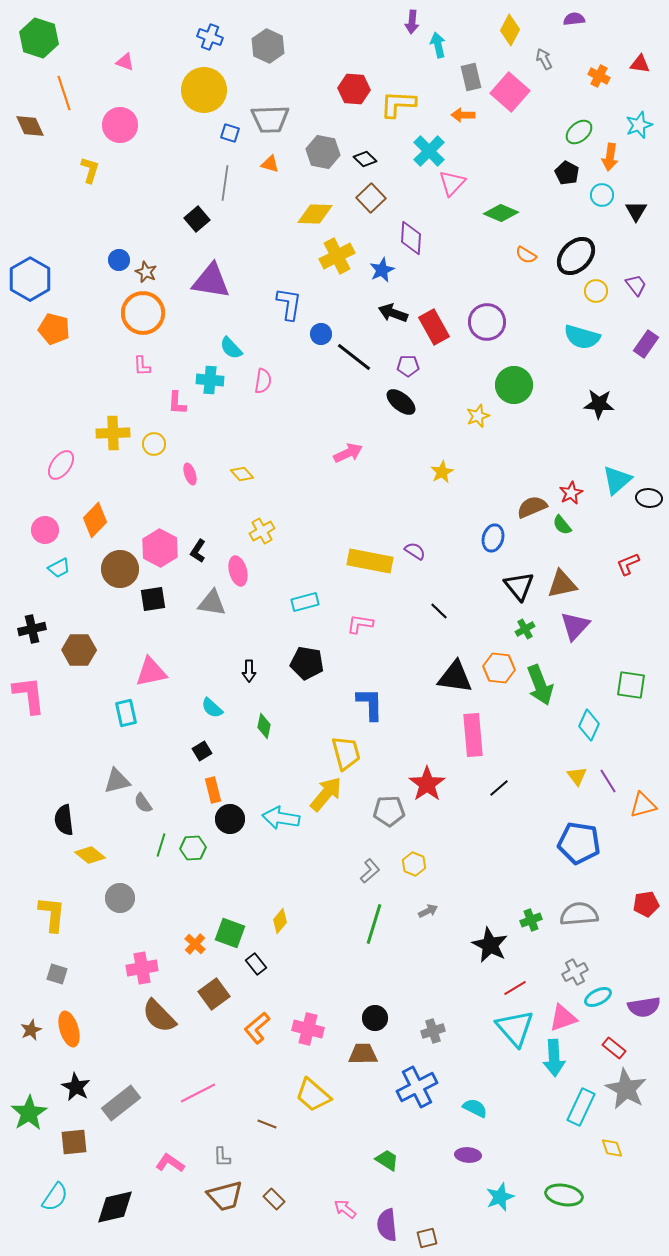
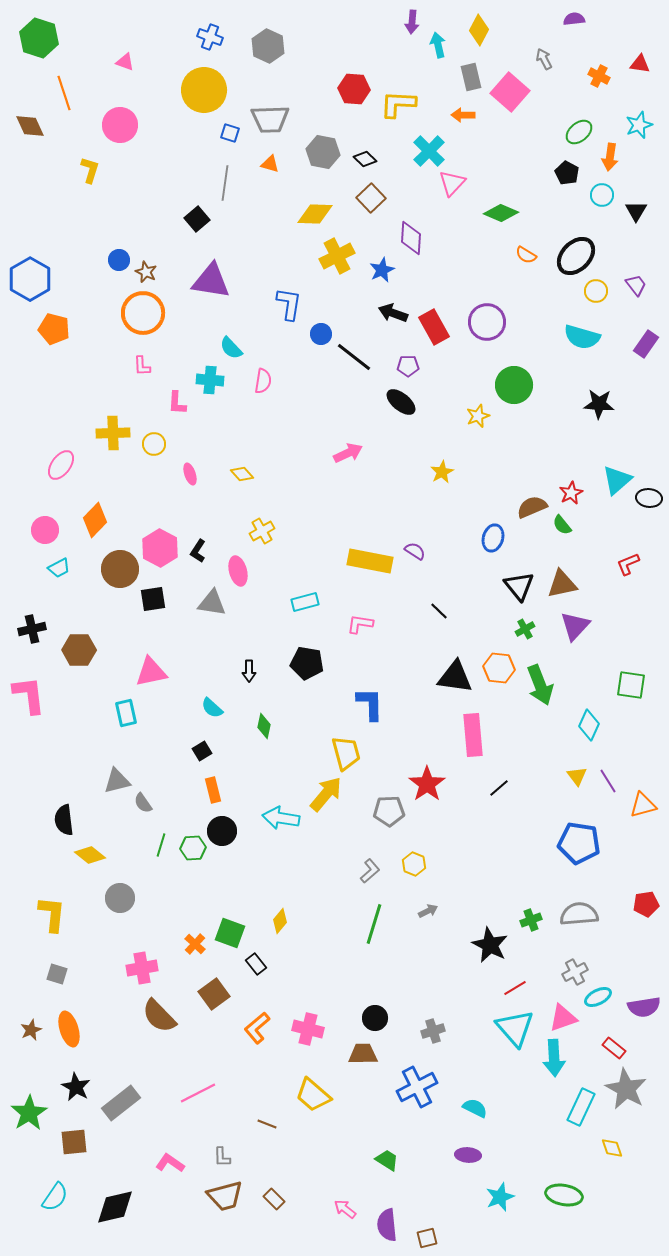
yellow diamond at (510, 30): moved 31 px left
black circle at (230, 819): moved 8 px left, 12 px down
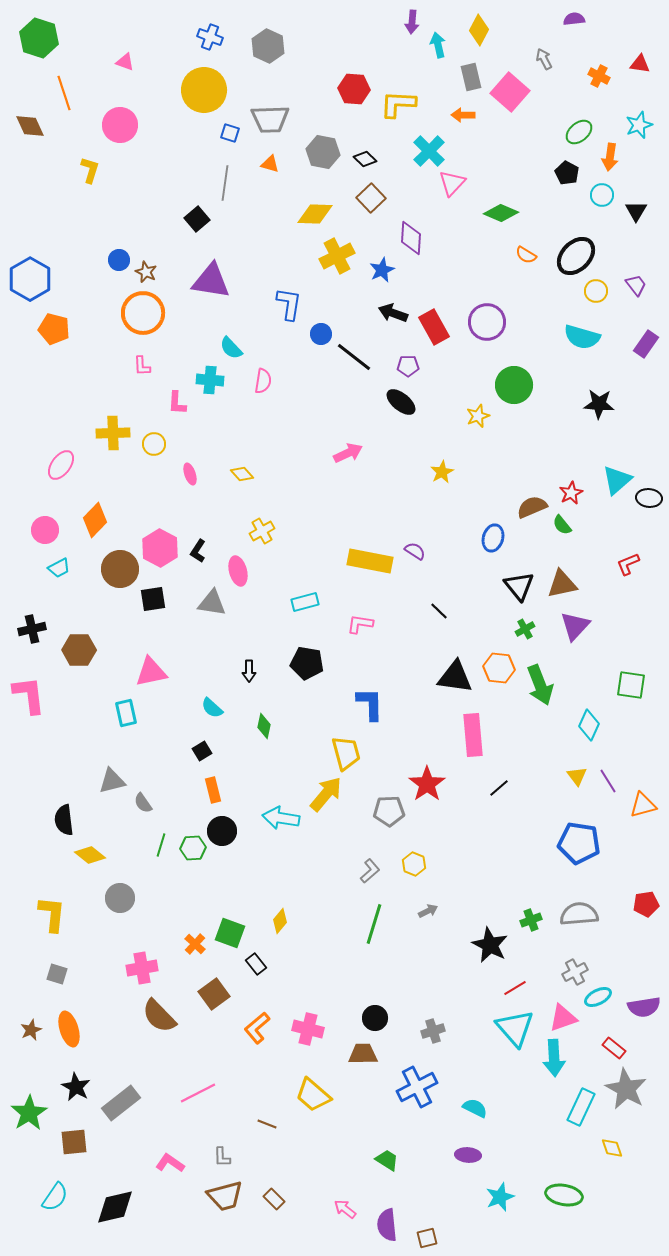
gray triangle at (117, 781): moved 5 px left
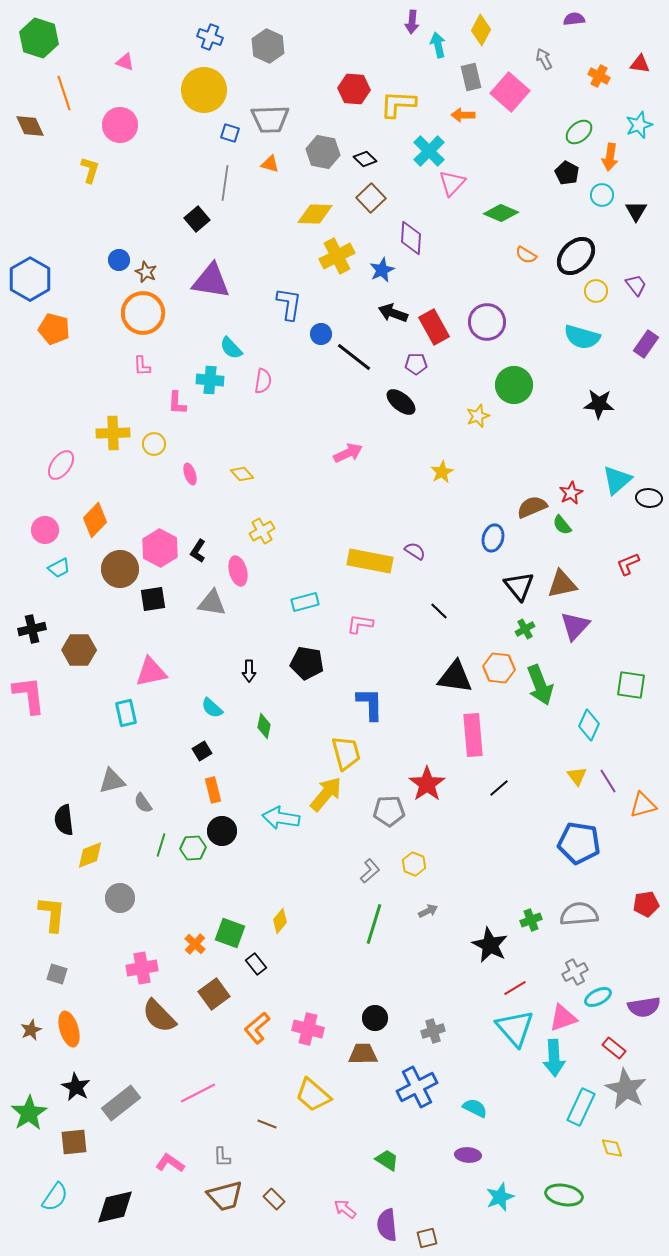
yellow diamond at (479, 30): moved 2 px right
purple pentagon at (408, 366): moved 8 px right, 2 px up
yellow diamond at (90, 855): rotated 60 degrees counterclockwise
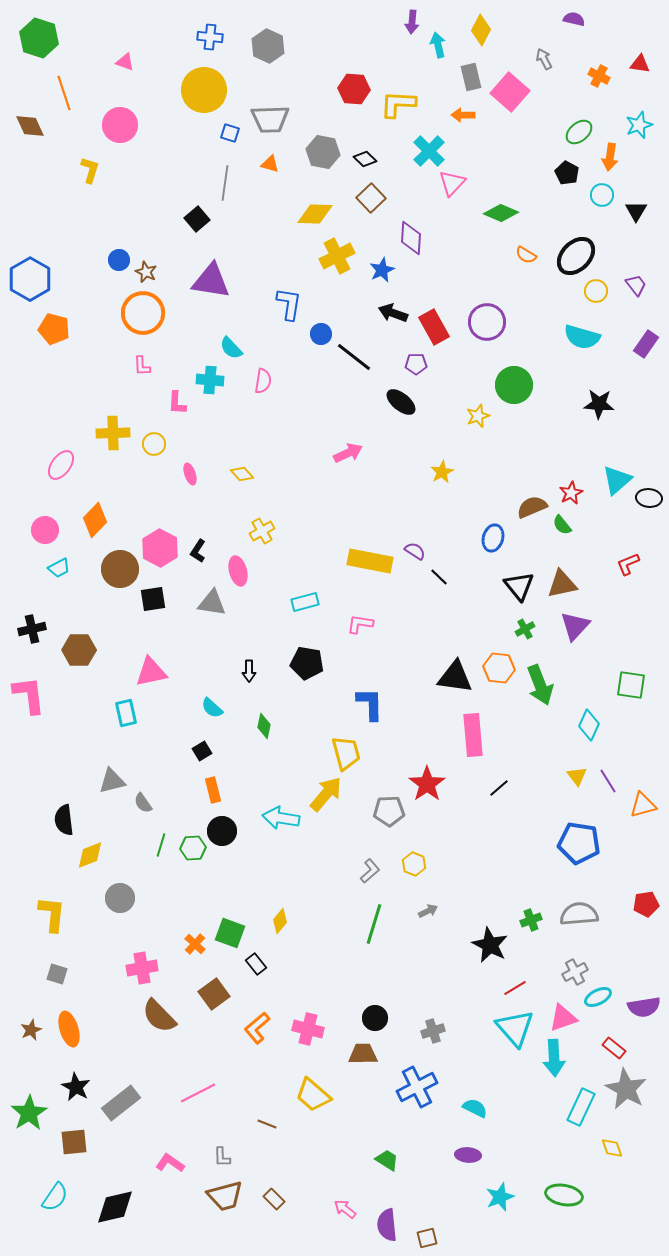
purple semicircle at (574, 19): rotated 20 degrees clockwise
blue cross at (210, 37): rotated 15 degrees counterclockwise
black line at (439, 611): moved 34 px up
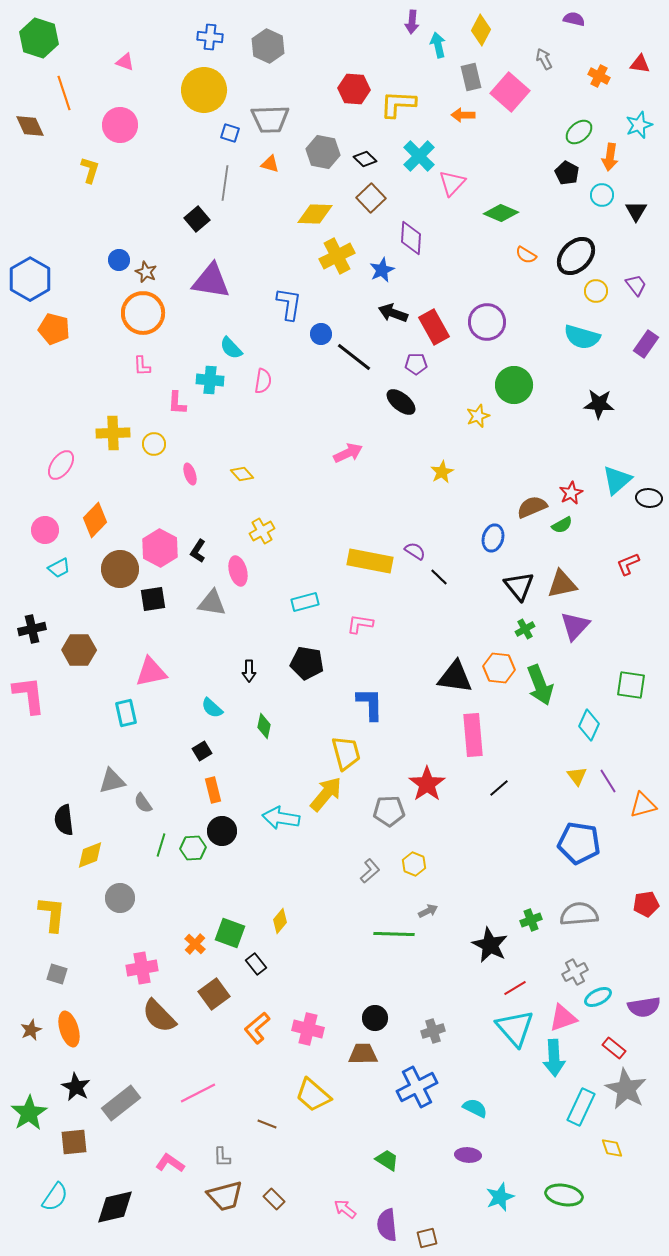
cyan cross at (429, 151): moved 10 px left, 5 px down
green semicircle at (562, 525): rotated 80 degrees counterclockwise
green line at (374, 924): moved 20 px right, 10 px down; rotated 75 degrees clockwise
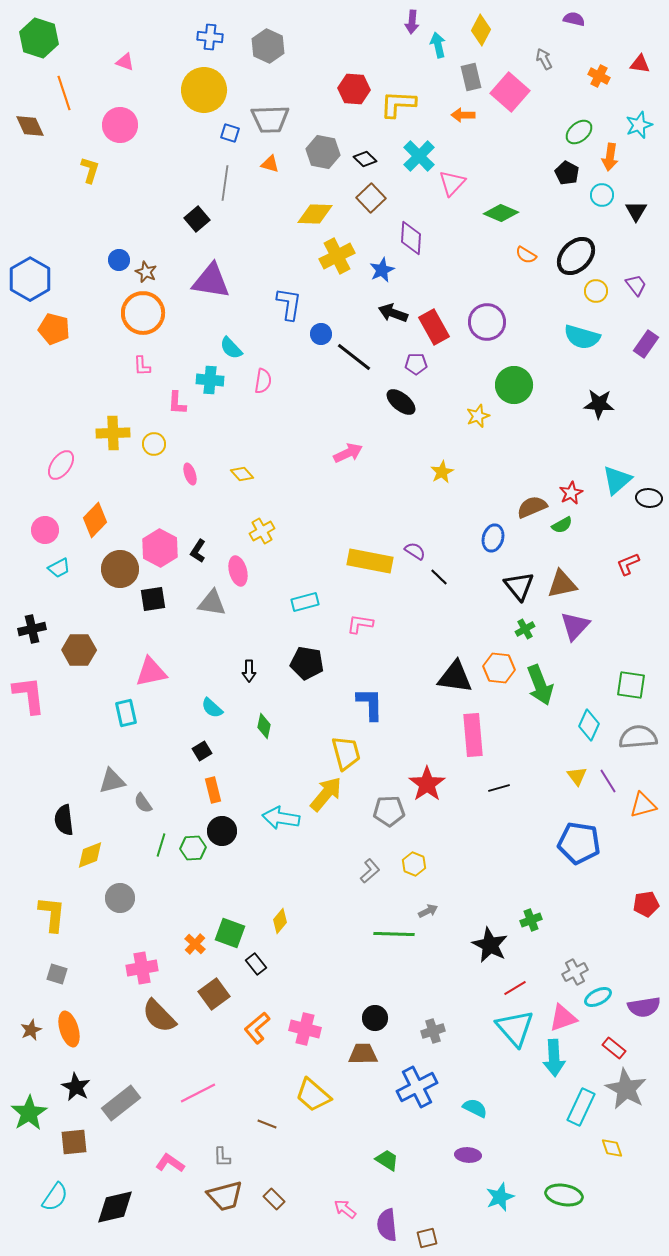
black line at (499, 788): rotated 25 degrees clockwise
gray semicircle at (579, 914): moved 59 px right, 177 px up
pink cross at (308, 1029): moved 3 px left
